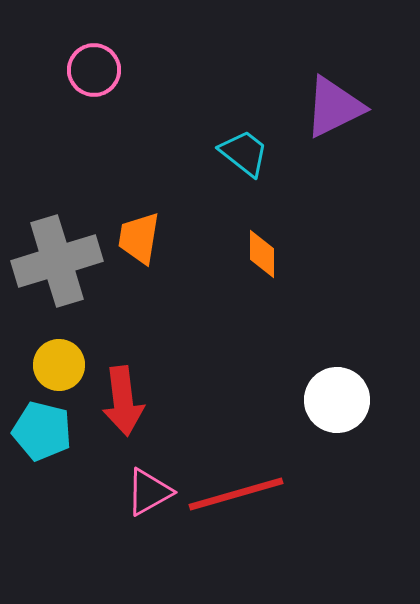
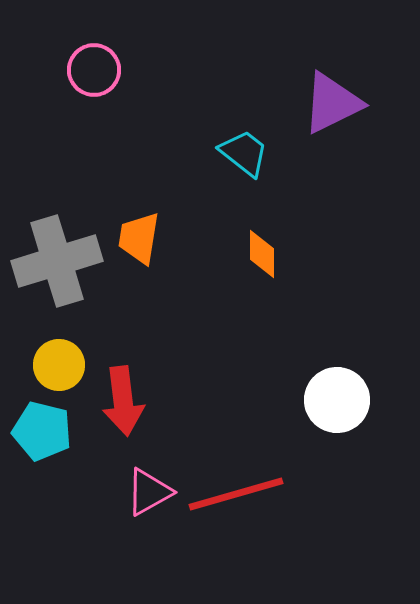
purple triangle: moved 2 px left, 4 px up
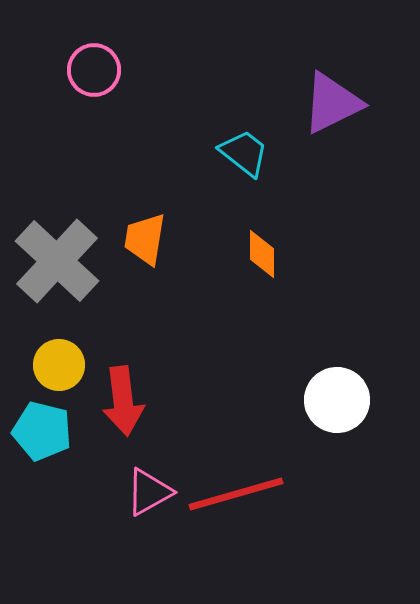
orange trapezoid: moved 6 px right, 1 px down
gray cross: rotated 30 degrees counterclockwise
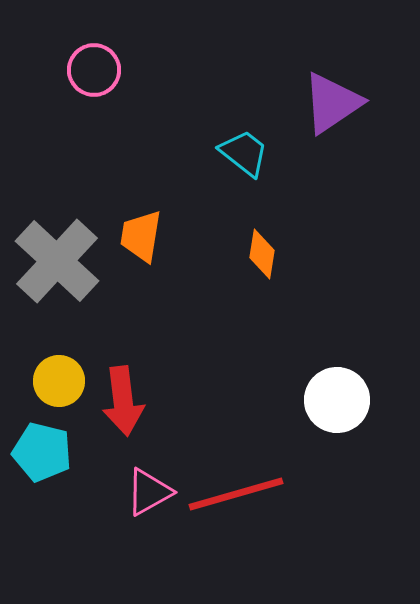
purple triangle: rotated 8 degrees counterclockwise
orange trapezoid: moved 4 px left, 3 px up
orange diamond: rotated 9 degrees clockwise
yellow circle: moved 16 px down
cyan pentagon: moved 21 px down
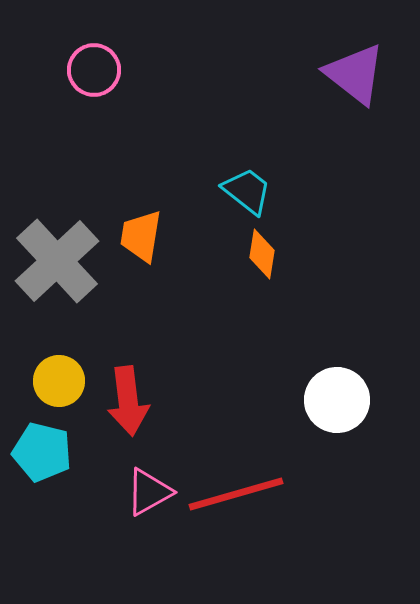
purple triangle: moved 23 px right, 29 px up; rotated 48 degrees counterclockwise
cyan trapezoid: moved 3 px right, 38 px down
gray cross: rotated 4 degrees clockwise
red arrow: moved 5 px right
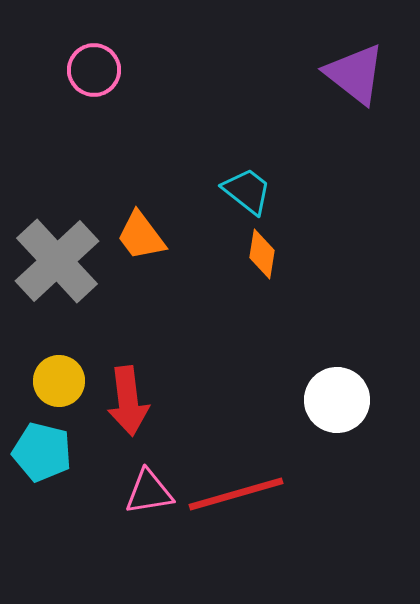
orange trapezoid: rotated 46 degrees counterclockwise
pink triangle: rotated 20 degrees clockwise
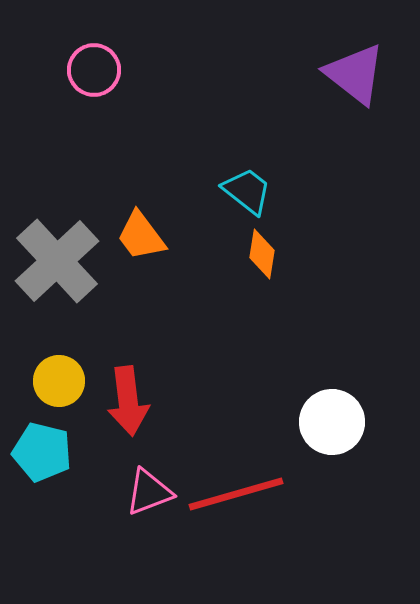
white circle: moved 5 px left, 22 px down
pink triangle: rotated 12 degrees counterclockwise
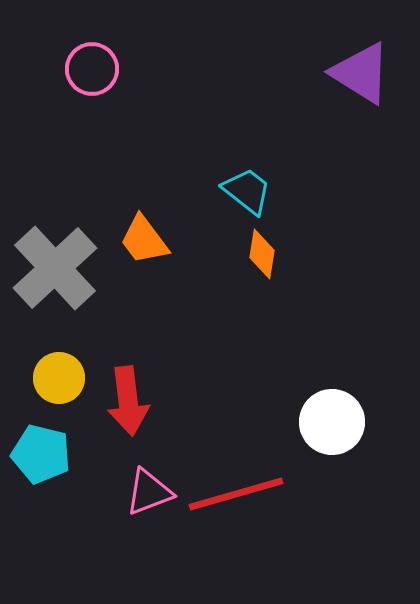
pink circle: moved 2 px left, 1 px up
purple triangle: moved 6 px right, 1 px up; rotated 6 degrees counterclockwise
orange trapezoid: moved 3 px right, 4 px down
gray cross: moved 2 px left, 7 px down
yellow circle: moved 3 px up
cyan pentagon: moved 1 px left, 2 px down
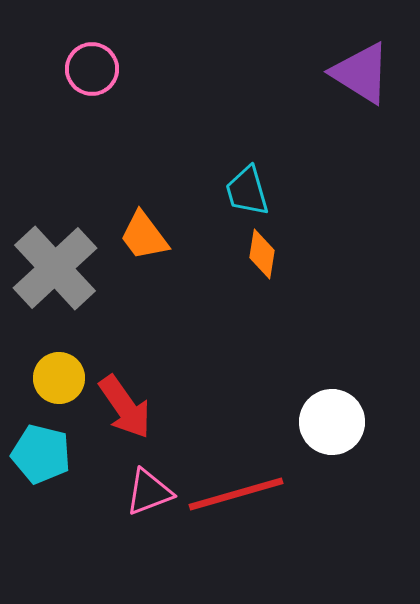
cyan trapezoid: rotated 144 degrees counterclockwise
orange trapezoid: moved 4 px up
red arrow: moved 3 px left, 6 px down; rotated 28 degrees counterclockwise
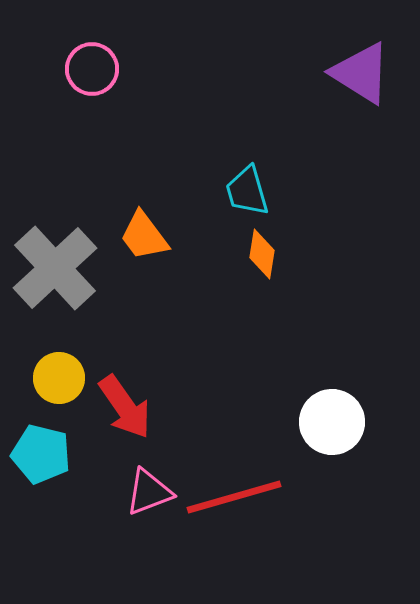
red line: moved 2 px left, 3 px down
